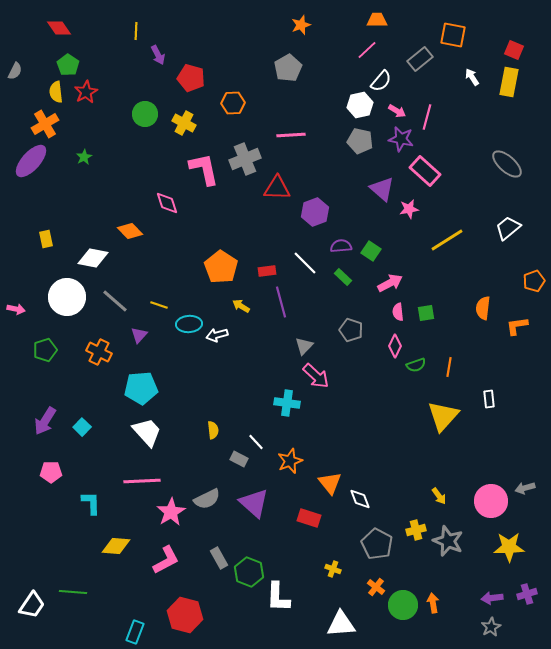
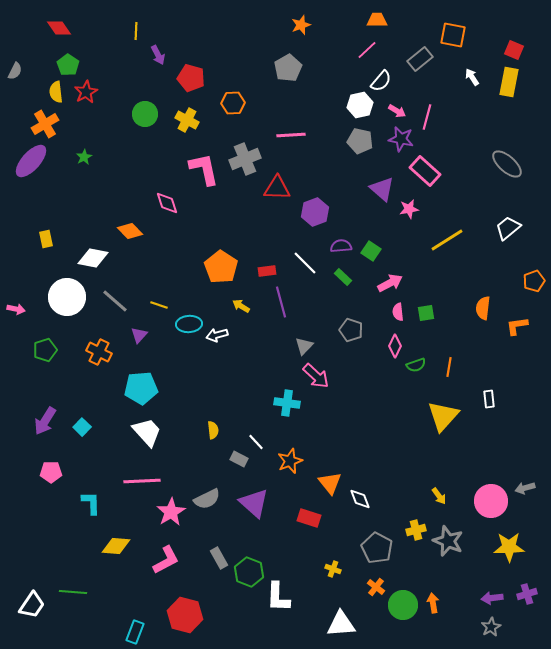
yellow cross at (184, 123): moved 3 px right, 3 px up
gray pentagon at (377, 544): moved 4 px down
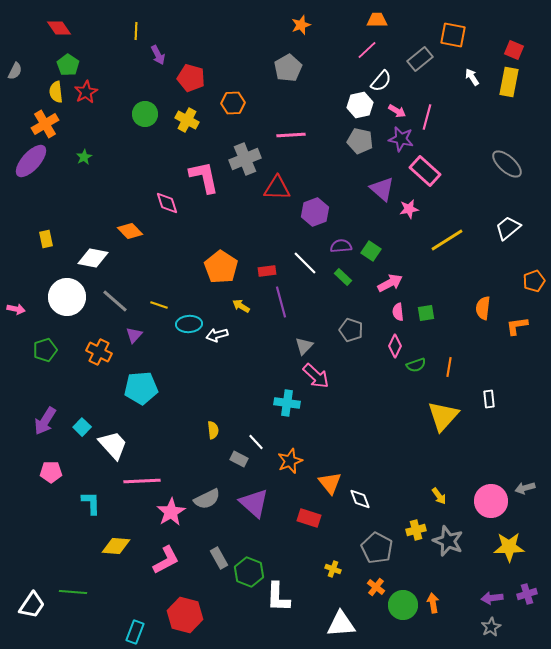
pink L-shape at (204, 169): moved 8 px down
purple triangle at (139, 335): moved 5 px left
white trapezoid at (147, 432): moved 34 px left, 13 px down
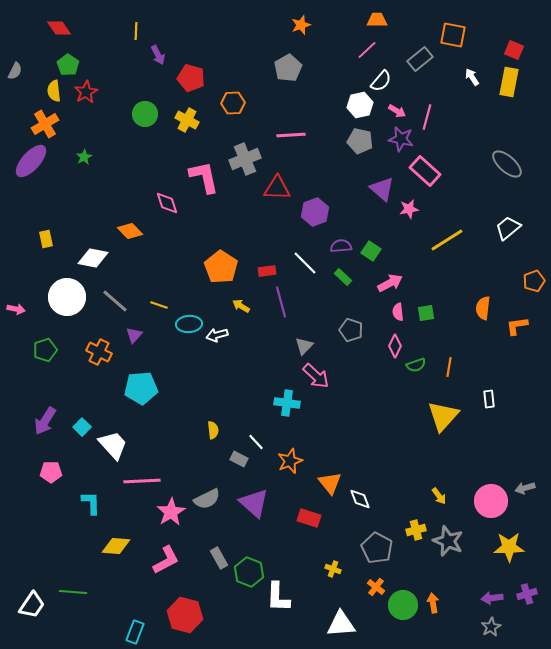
yellow semicircle at (56, 92): moved 2 px left, 1 px up
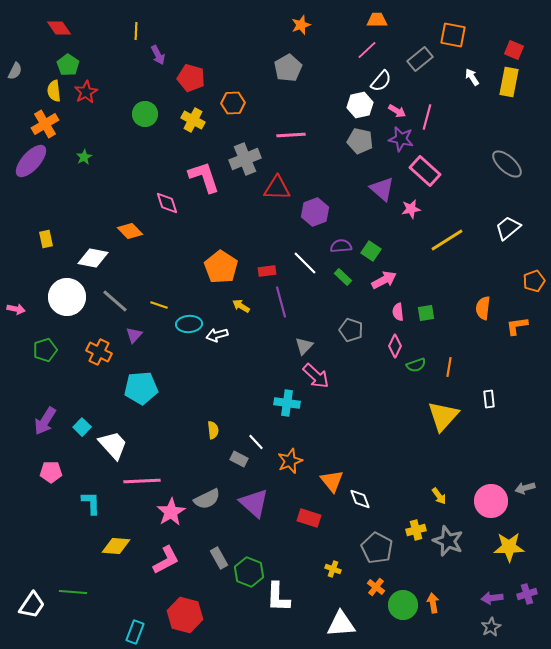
yellow cross at (187, 120): moved 6 px right
pink L-shape at (204, 177): rotated 6 degrees counterclockwise
pink star at (409, 209): moved 2 px right
pink arrow at (390, 283): moved 6 px left, 3 px up
orange triangle at (330, 483): moved 2 px right, 2 px up
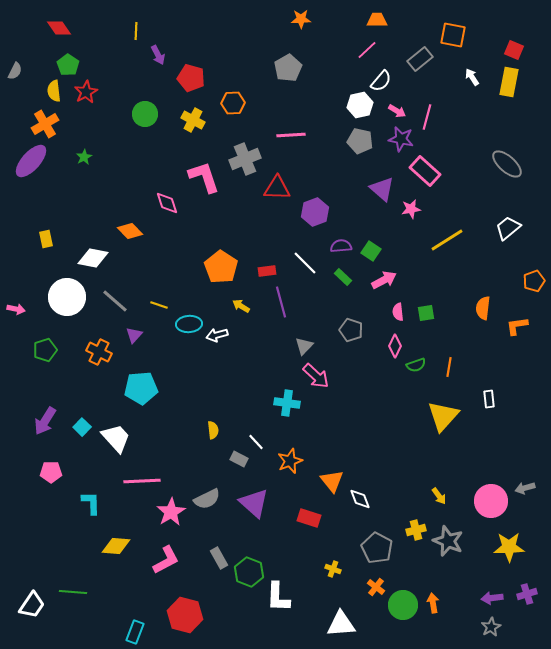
orange star at (301, 25): moved 6 px up; rotated 18 degrees clockwise
white trapezoid at (113, 445): moved 3 px right, 7 px up
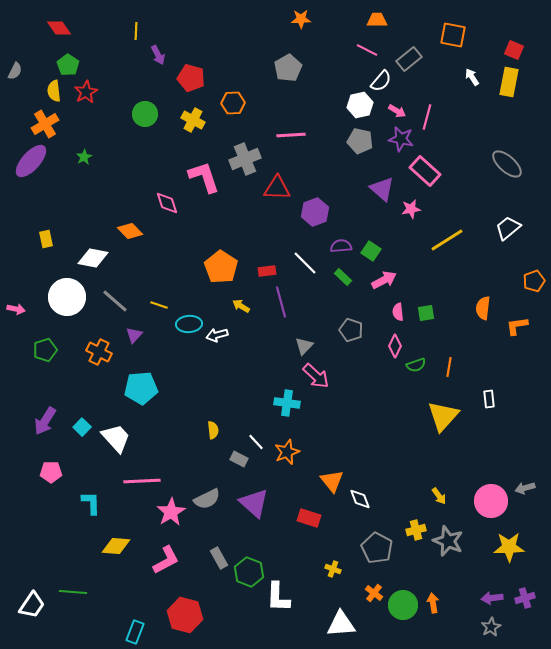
pink line at (367, 50): rotated 70 degrees clockwise
gray rectangle at (420, 59): moved 11 px left
orange star at (290, 461): moved 3 px left, 9 px up
orange cross at (376, 587): moved 2 px left, 6 px down
purple cross at (527, 594): moved 2 px left, 4 px down
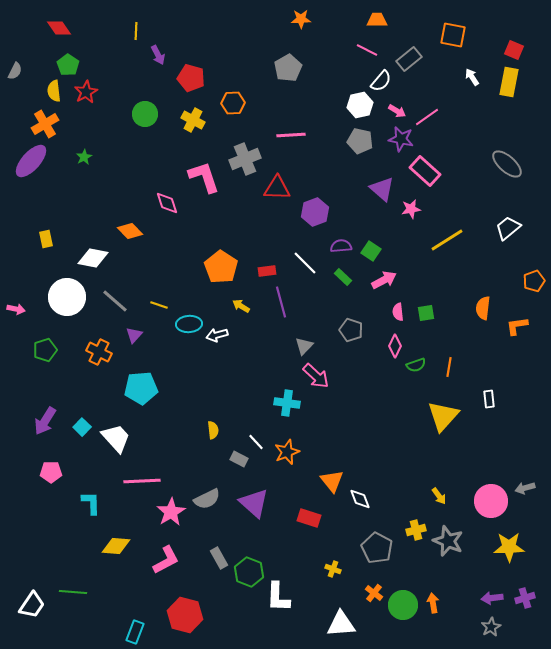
pink line at (427, 117): rotated 40 degrees clockwise
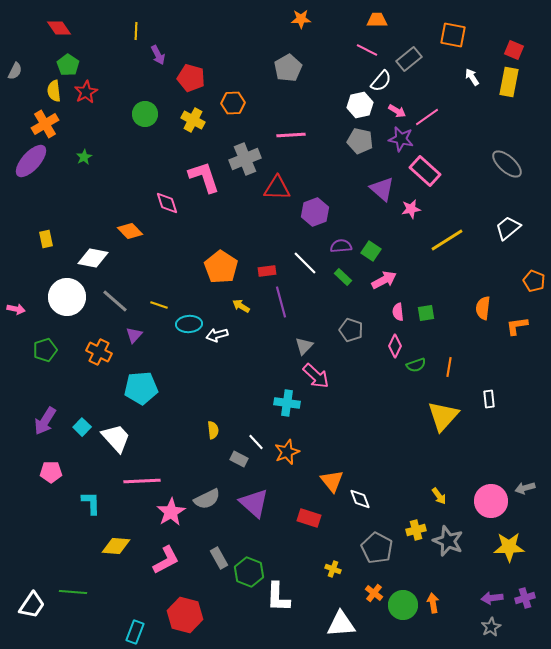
orange pentagon at (534, 281): rotated 30 degrees counterclockwise
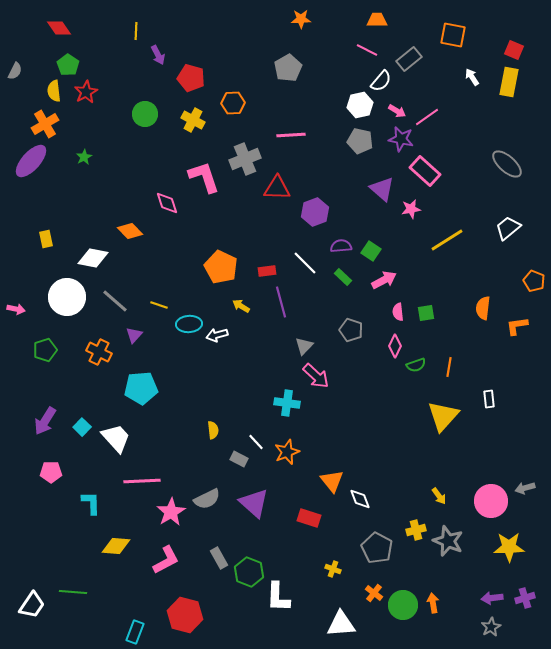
orange pentagon at (221, 267): rotated 8 degrees counterclockwise
